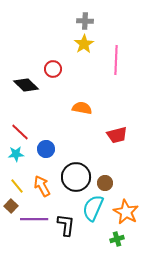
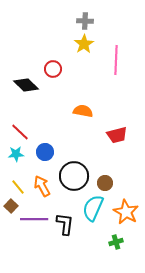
orange semicircle: moved 1 px right, 3 px down
blue circle: moved 1 px left, 3 px down
black circle: moved 2 px left, 1 px up
yellow line: moved 1 px right, 1 px down
black L-shape: moved 1 px left, 1 px up
green cross: moved 1 px left, 3 px down
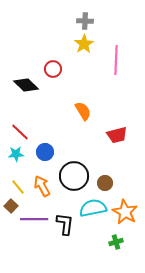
orange semicircle: rotated 48 degrees clockwise
cyan semicircle: rotated 56 degrees clockwise
orange star: moved 1 px left
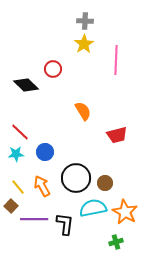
black circle: moved 2 px right, 2 px down
